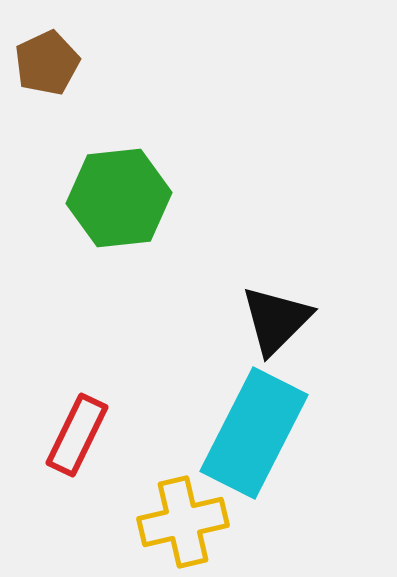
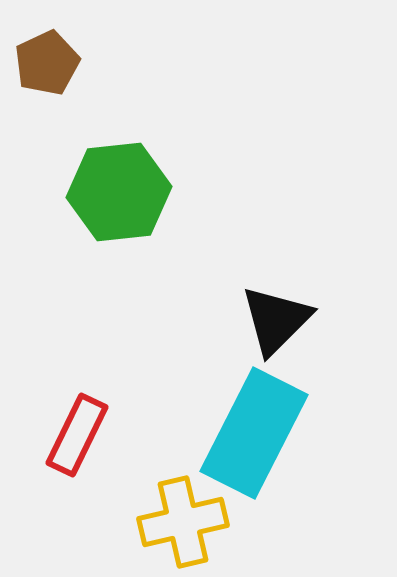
green hexagon: moved 6 px up
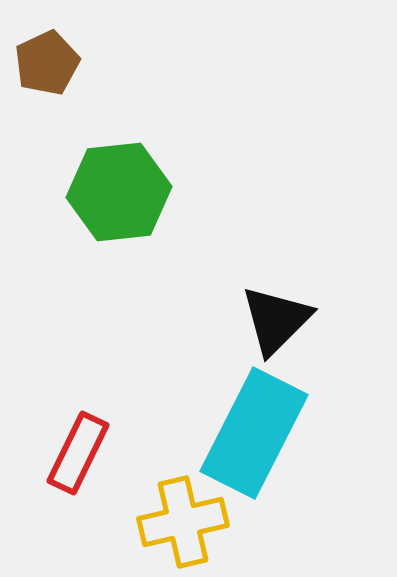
red rectangle: moved 1 px right, 18 px down
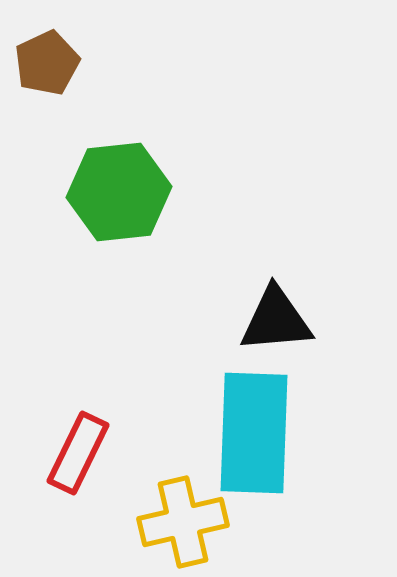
black triangle: rotated 40 degrees clockwise
cyan rectangle: rotated 25 degrees counterclockwise
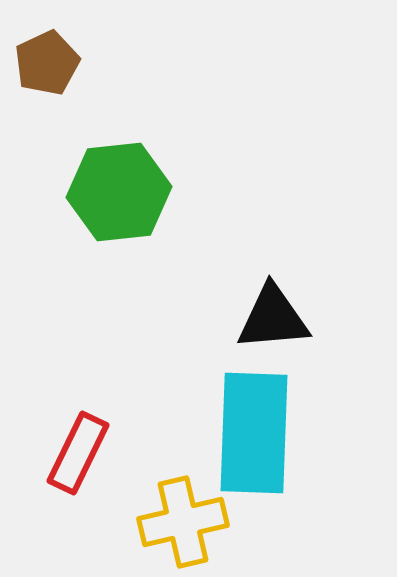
black triangle: moved 3 px left, 2 px up
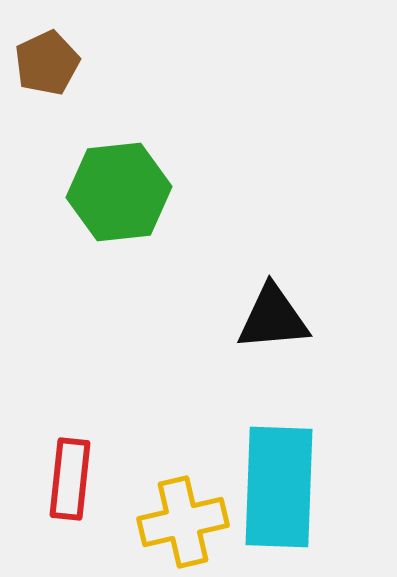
cyan rectangle: moved 25 px right, 54 px down
red rectangle: moved 8 px left, 26 px down; rotated 20 degrees counterclockwise
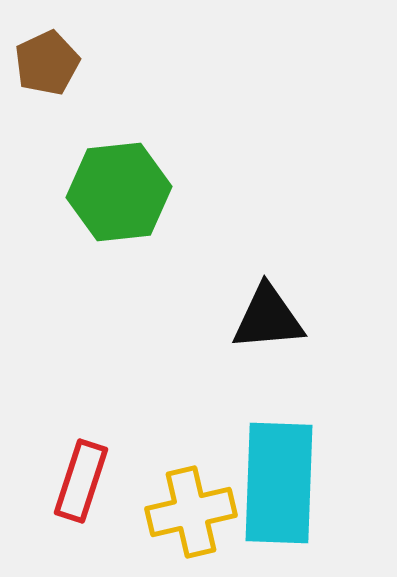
black triangle: moved 5 px left
red rectangle: moved 11 px right, 2 px down; rotated 12 degrees clockwise
cyan rectangle: moved 4 px up
yellow cross: moved 8 px right, 10 px up
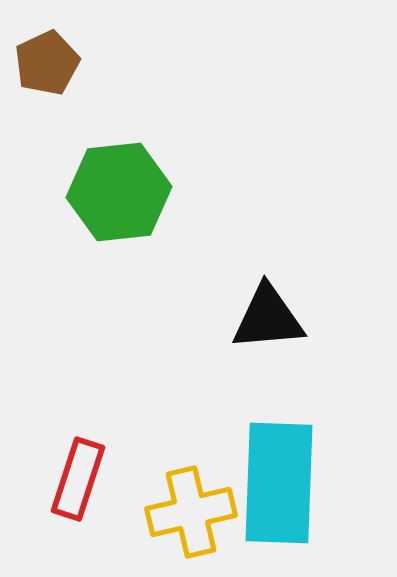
red rectangle: moved 3 px left, 2 px up
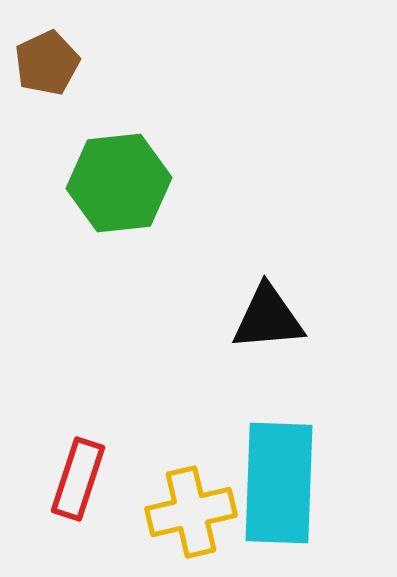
green hexagon: moved 9 px up
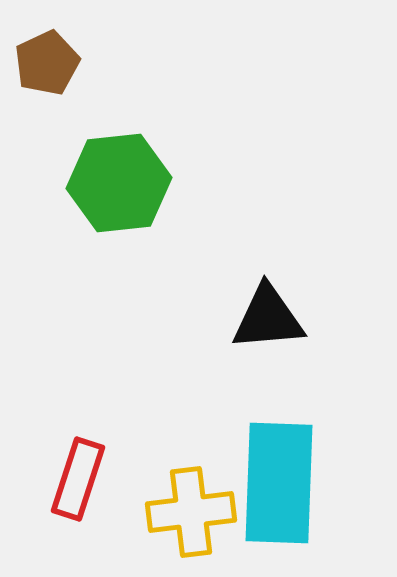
yellow cross: rotated 6 degrees clockwise
